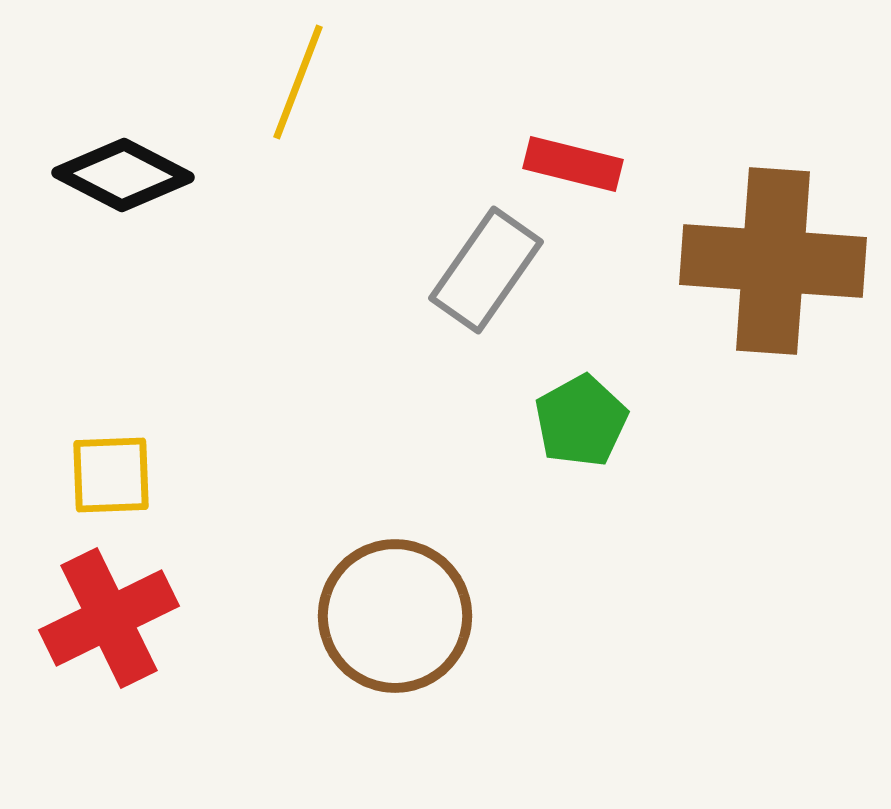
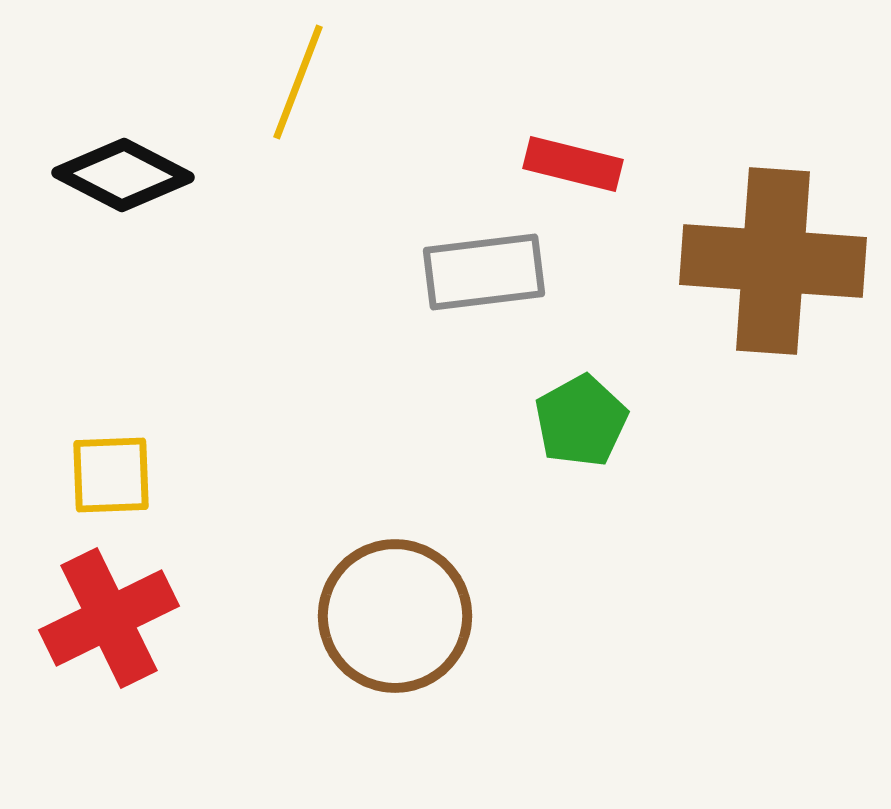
gray rectangle: moved 2 px left, 2 px down; rotated 48 degrees clockwise
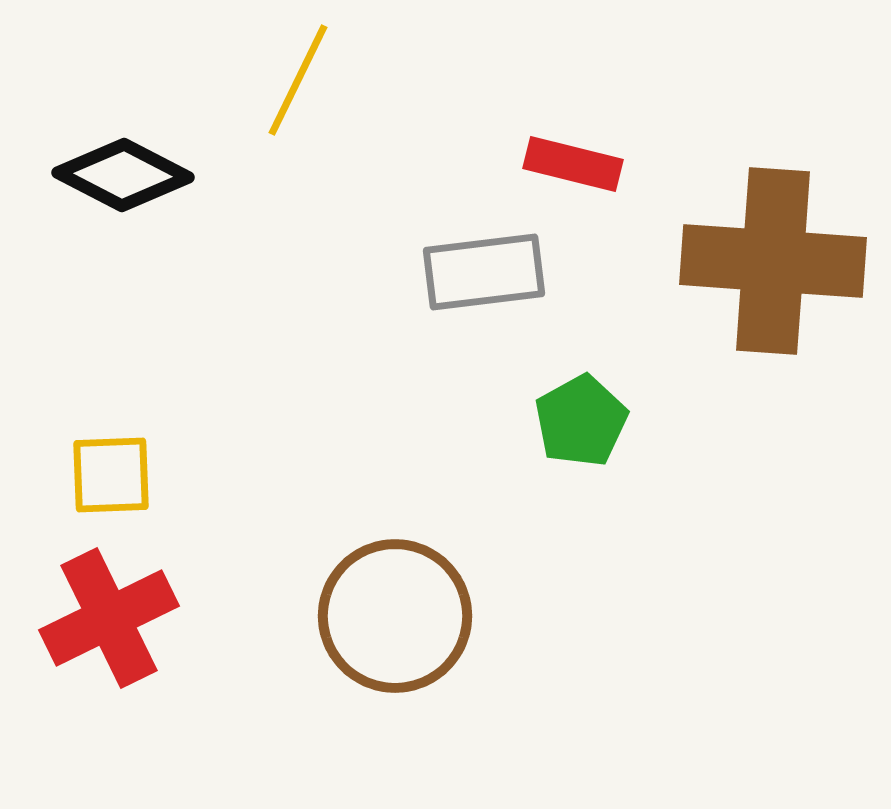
yellow line: moved 2 px up; rotated 5 degrees clockwise
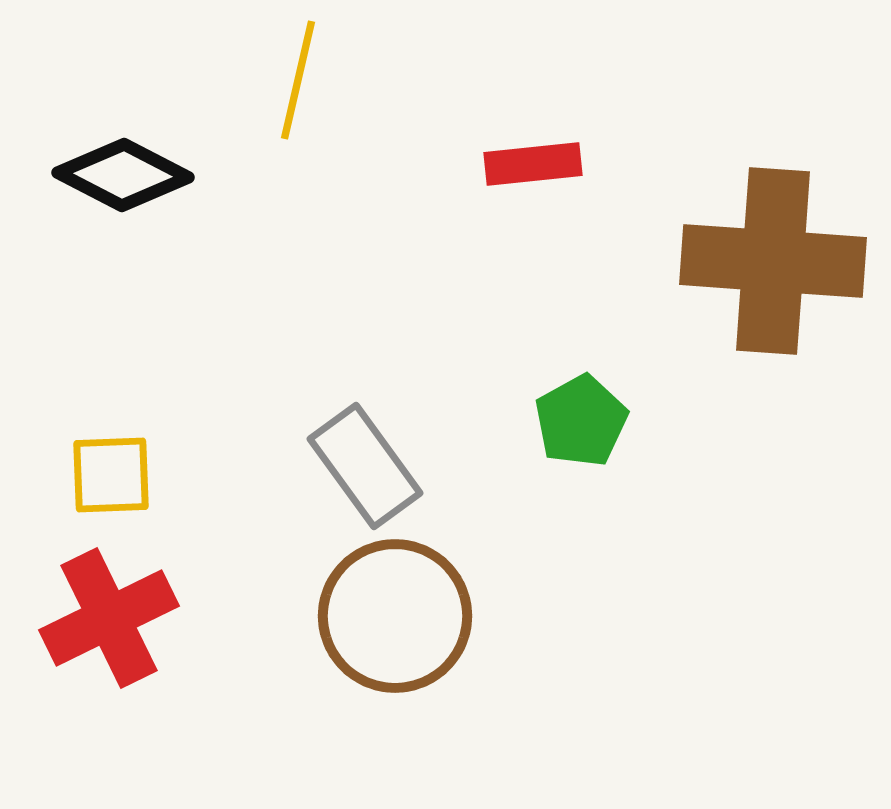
yellow line: rotated 13 degrees counterclockwise
red rectangle: moved 40 px left; rotated 20 degrees counterclockwise
gray rectangle: moved 119 px left, 194 px down; rotated 61 degrees clockwise
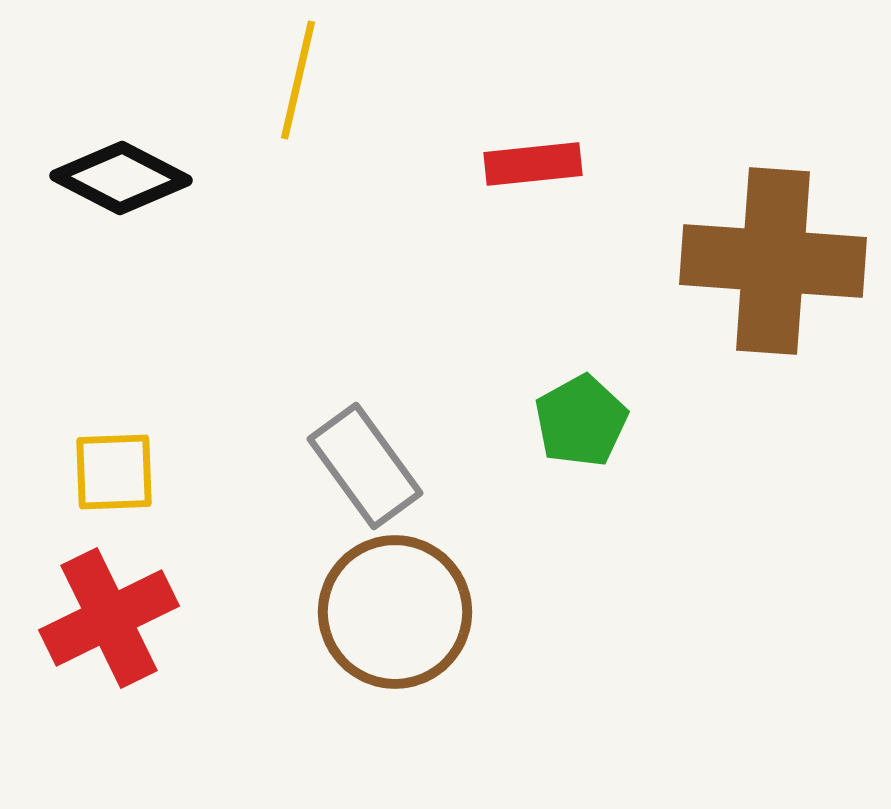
black diamond: moved 2 px left, 3 px down
yellow square: moved 3 px right, 3 px up
brown circle: moved 4 px up
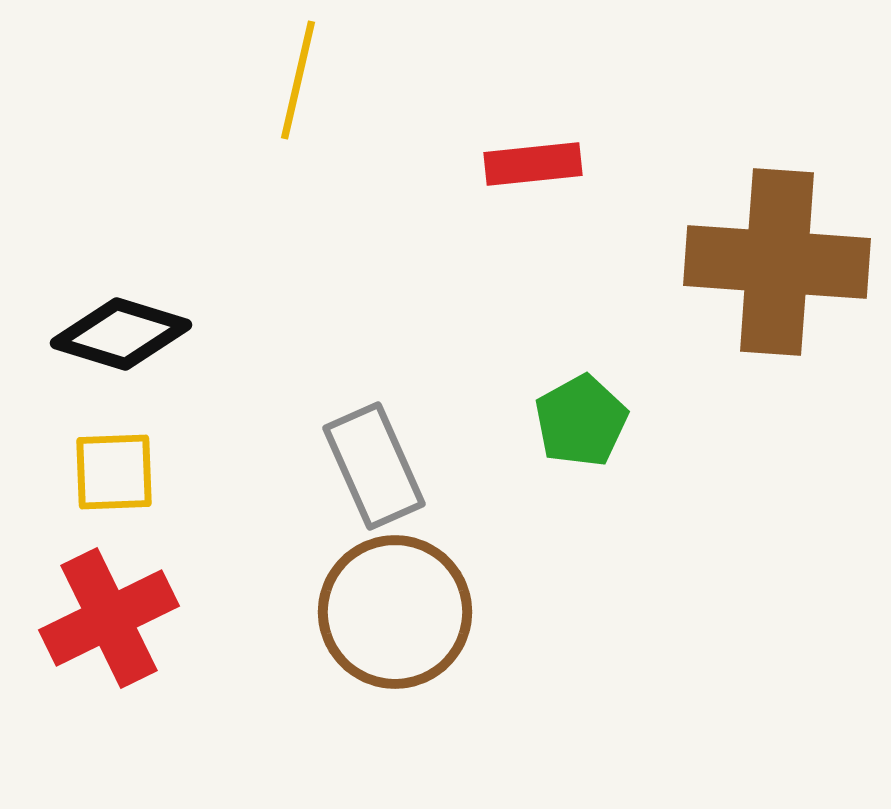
black diamond: moved 156 px down; rotated 10 degrees counterclockwise
brown cross: moved 4 px right, 1 px down
gray rectangle: moved 9 px right; rotated 12 degrees clockwise
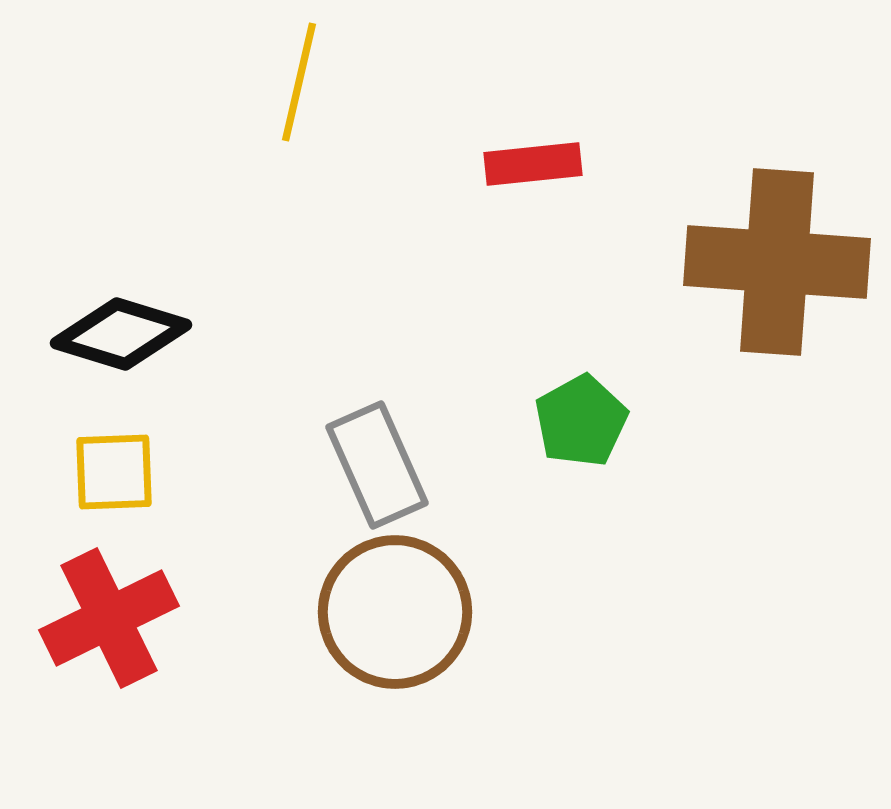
yellow line: moved 1 px right, 2 px down
gray rectangle: moved 3 px right, 1 px up
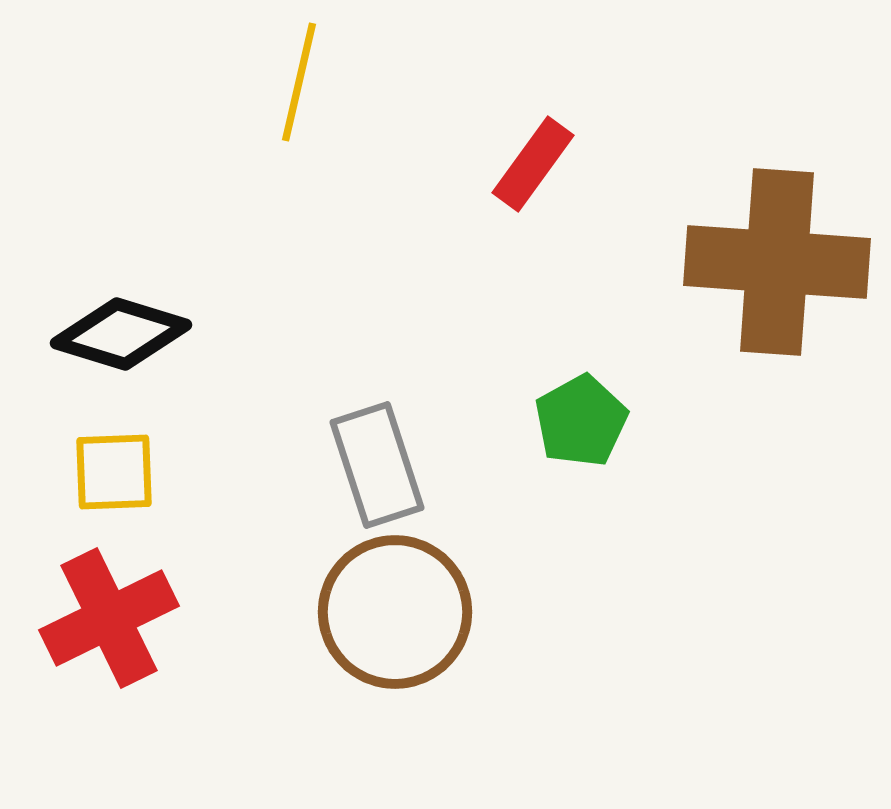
red rectangle: rotated 48 degrees counterclockwise
gray rectangle: rotated 6 degrees clockwise
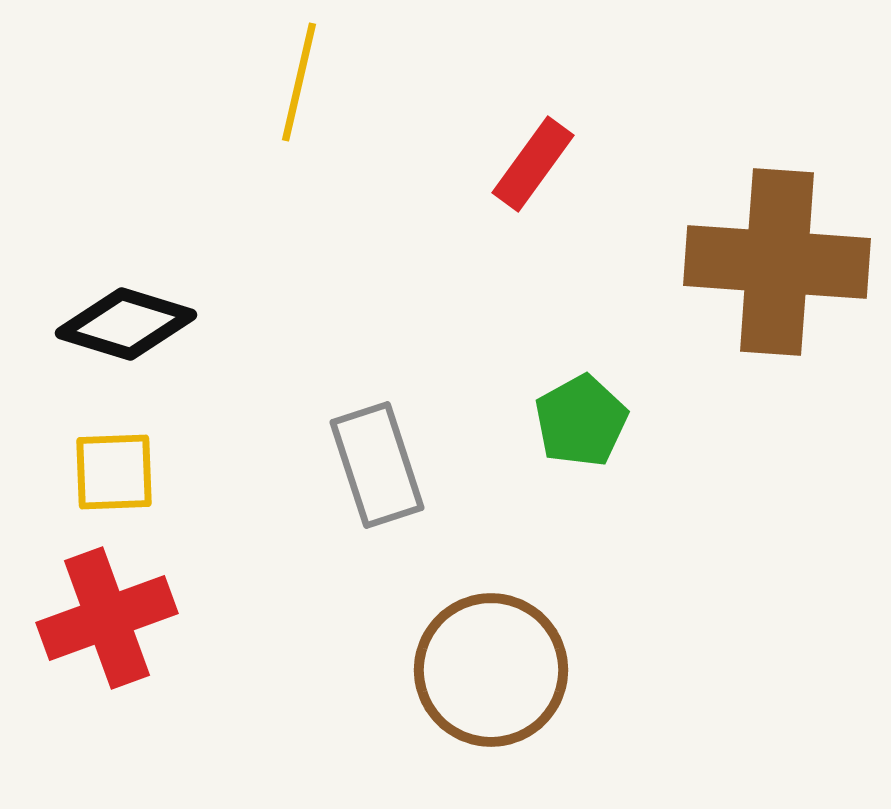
black diamond: moved 5 px right, 10 px up
brown circle: moved 96 px right, 58 px down
red cross: moved 2 px left; rotated 6 degrees clockwise
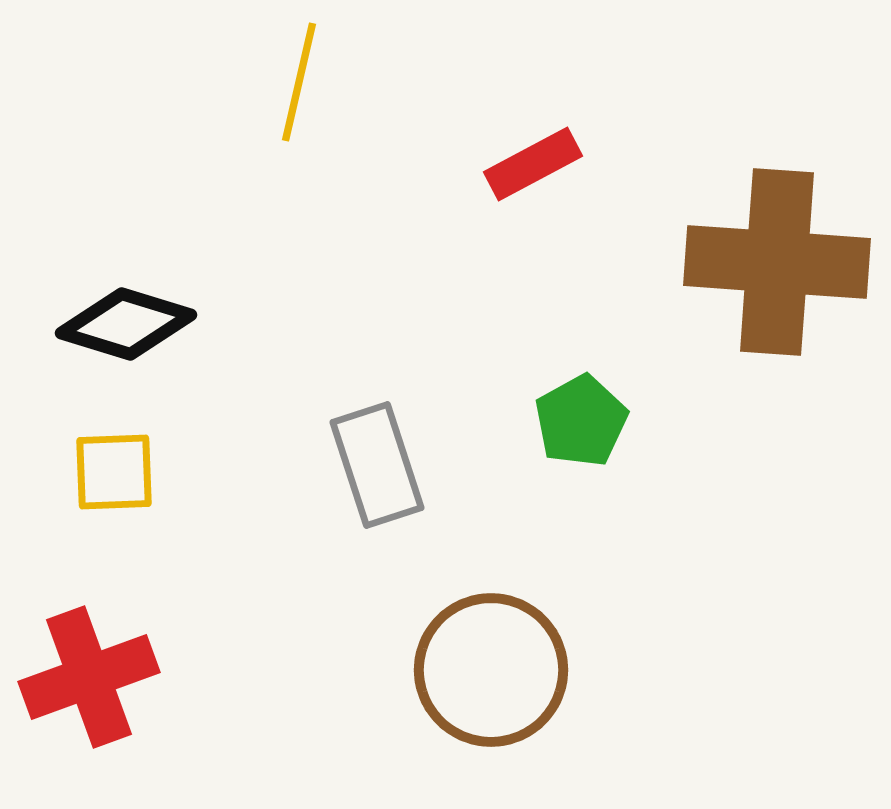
red rectangle: rotated 26 degrees clockwise
red cross: moved 18 px left, 59 px down
